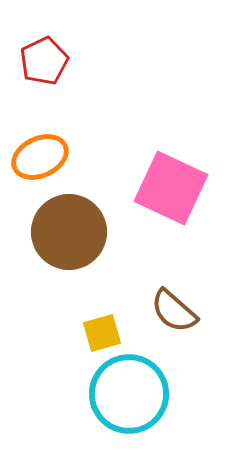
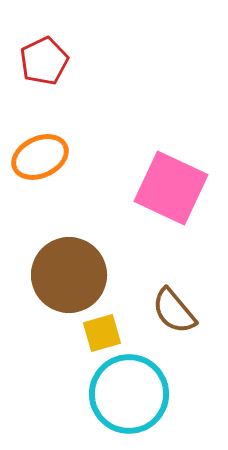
brown circle: moved 43 px down
brown semicircle: rotated 9 degrees clockwise
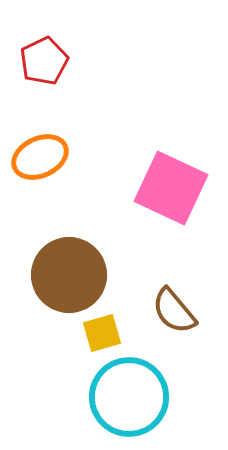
cyan circle: moved 3 px down
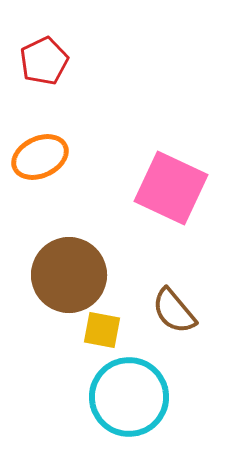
yellow square: moved 3 px up; rotated 27 degrees clockwise
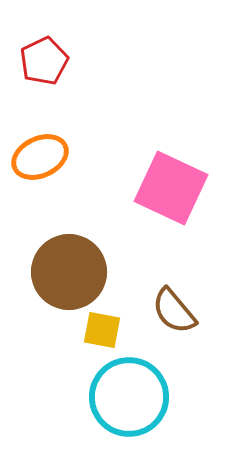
brown circle: moved 3 px up
